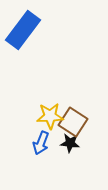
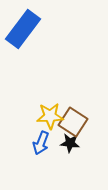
blue rectangle: moved 1 px up
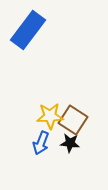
blue rectangle: moved 5 px right, 1 px down
brown square: moved 2 px up
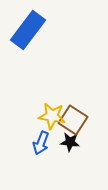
yellow star: moved 2 px right; rotated 12 degrees clockwise
black star: moved 1 px up
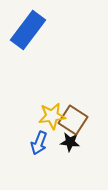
yellow star: rotated 16 degrees counterclockwise
blue arrow: moved 2 px left
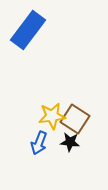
brown square: moved 2 px right, 1 px up
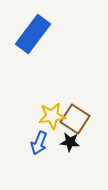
blue rectangle: moved 5 px right, 4 px down
